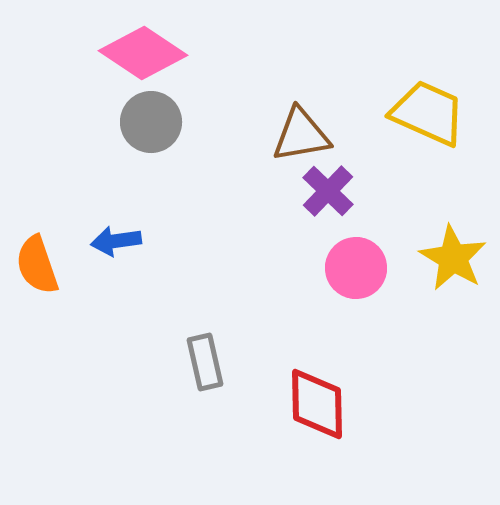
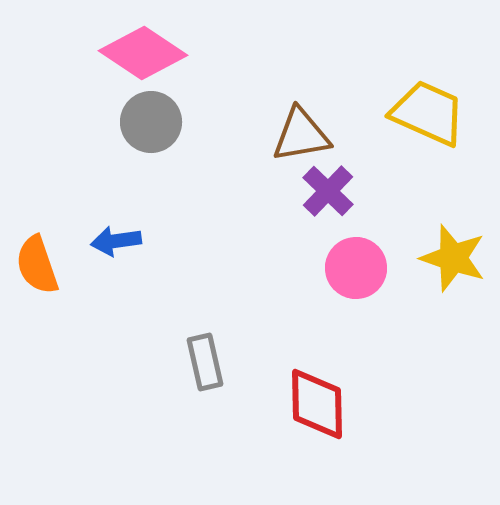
yellow star: rotated 12 degrees counterclockwise
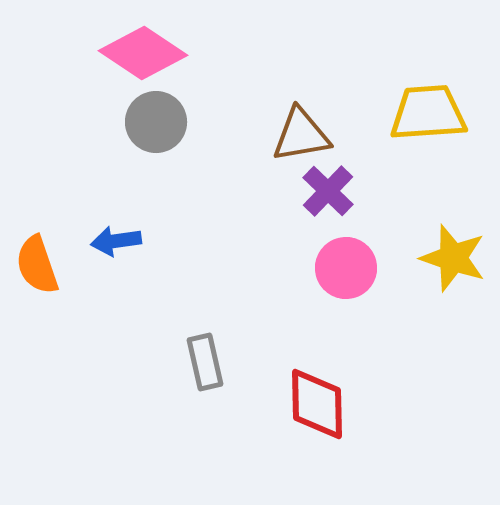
yellow trapezoid: rotated 28 degrees counterclockwise
gray circle: moved 5 px right
pink circle: moved 10 px left
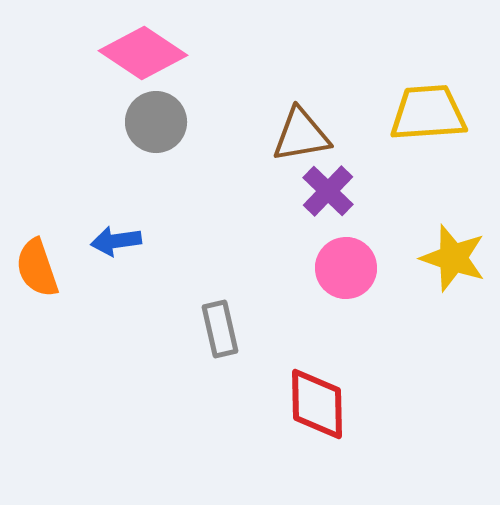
orange semicircle: moved 3 px down
gray rectangle: moved 15 px right, 33 px up
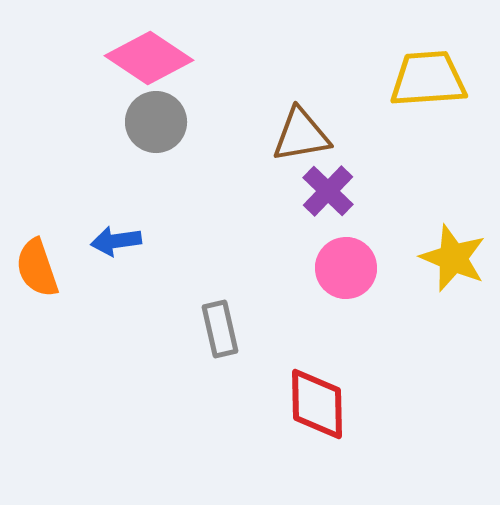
pink diamond: moved 6 px right, 5 px down
yellow trapezoid: moved 34 px up
yellow star: rotated 4 degrees clockwise
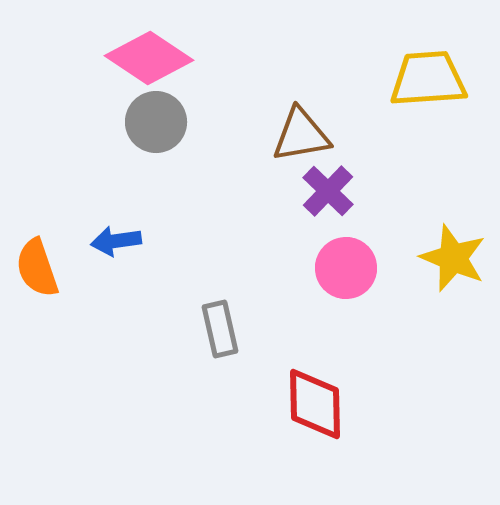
red diamond: moved 2 px left
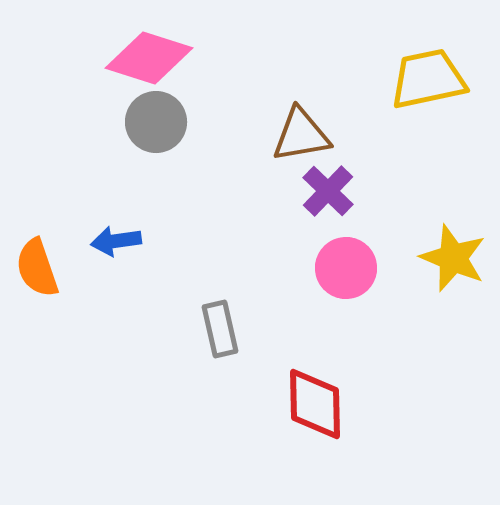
pink diamond: rotated 16 degrees counterclockwise
yellow trapezoid: rotated 8 degrees counterclockwise
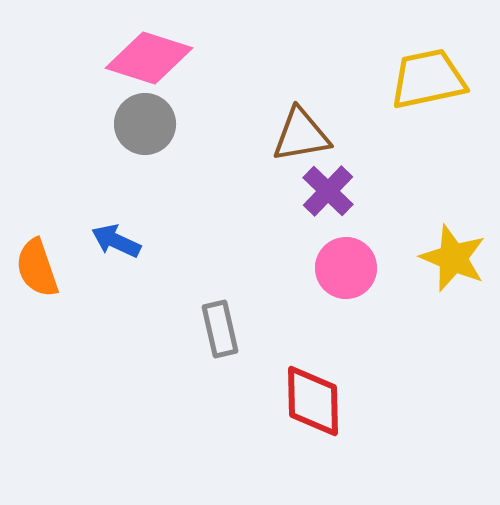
gray circle: moved 11 px left, 2 px down
blue arrow: rotated 33 degrees clockwise
red diamond: moved 2 px left, 3 px up
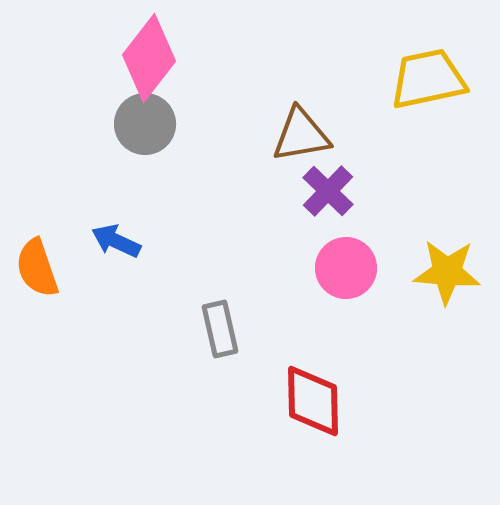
pink diamond: rotated 70 degrees counterclockwise
yellow star: moved 6 px left, 14 px down; rotated 18 degrees counterclockwise
